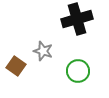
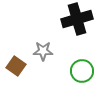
gray star: rotated 18 degrees counterclockwise
green circle: moved 4 px right
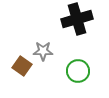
brown square: moved 6 px right
green circle: moved 4 px left
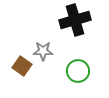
black cross: moved 2 px left, 1 px down
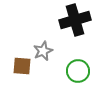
gray star: rotated 24 degrees counterclockwise
brown square: rotated 30 degrees counterclockwise
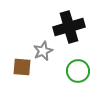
black cross: moved 6 px left, 7 px down
brown square: moved 1 px down
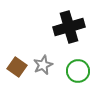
gray star: moved 14 px down
brown square: moved 5 px left; rotated 30 degrees clockwise
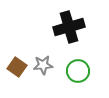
gray star: rotated 18 degrees clockwise
